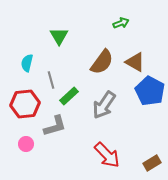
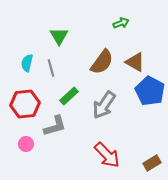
gray line: moved 12 px up
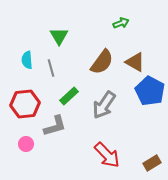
cyan semicircle: moved 3 px up; rotated 18 degrees counterclockwise
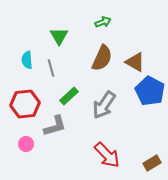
green arrow: moved 18 px left, 1 px up
brown semicircle: moved 4 px up; rotated 12 degrees counterclockwise
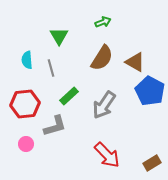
brown semicircle: rotated 8 degrees clockwise
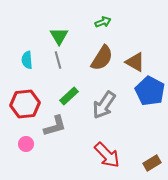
gray line: moved 7 px right, 8 px up
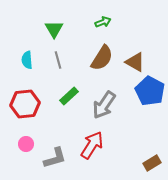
green triangle: moved 5 px left, 7 px up
gray L-shape: moved 32 px down
red arrow: moved 15 px left, 10 px up; rotated 104 degrees counterclockwise
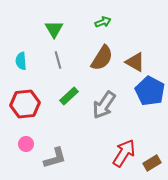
cyan semicircle: moved 6 px left, 1 px down
red arrow: moved 32 px right, 8 px down
